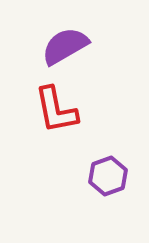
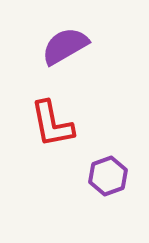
red L-shape: moved 4 px left, 14 px down
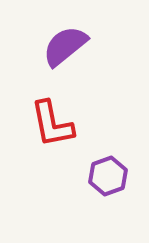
purple semicircle: rotated 9 degrees counterclockwise
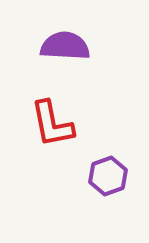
purple semicircle: rotated 42 degrees clockwise
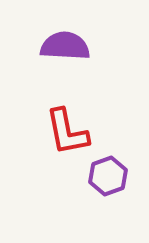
red L-shape: moved 15 px right, 8 px down
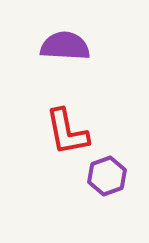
purple hexagon: moved 1 px left
